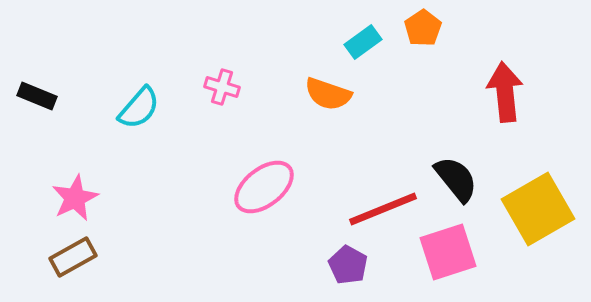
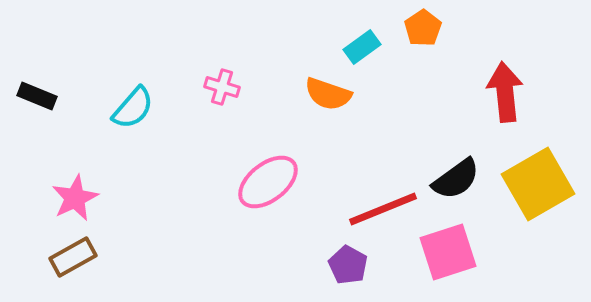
cyan rectangle: moved 1 px left, 5 px down
cyan semicircle: moved 6 px left
black semicircle: rotated 93 degrees clockwise
pink ellipse: moved 4 px right, 5 px up
yellow square: moved 25 px up
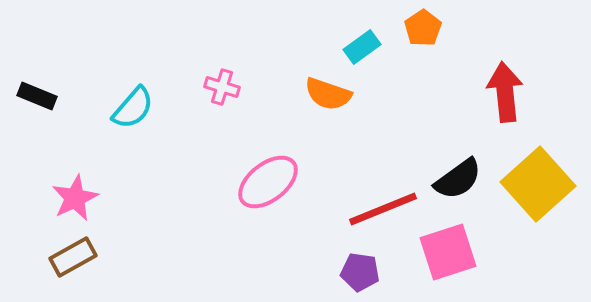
black semicircle: moved 2 px right
yellow square: rotated 12 degrees counterclockwise
purple pentagon: moved 12 px right, 7 px down; rotated 21 degrees counterclockwise
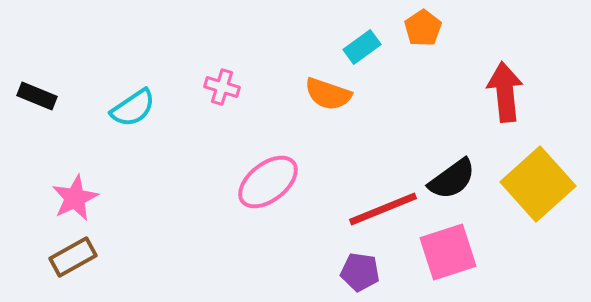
cyan semicircle: rotated 15 degrees clockwise
black semicircle: moved 6 px left
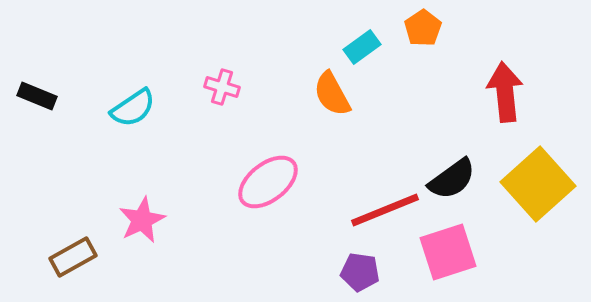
orange semicircle: moved 4 px right; rotated 42 degrees clockwise
pink star: moved 67 px right, 22 px down
red line: moved 2 px right, 1 px down
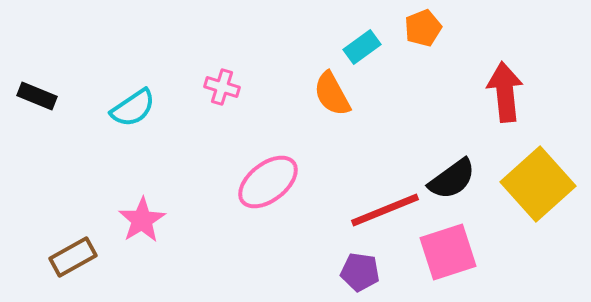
orange pentagon: rotated 12 degrees clockwise
pink star: rotated 6 degrees counterclockwise
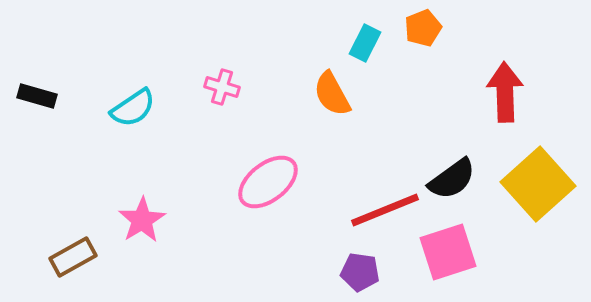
cyan rectangle: moved 3 px right, 4 px up; rotated 27 degrees counterclockwise
red arrow: rotated 4 degrees clockwise
black rectangle: rotated 6 degrees counterclockwise
